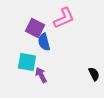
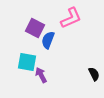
pink L-shape: moved 7 px right
blue semicircle: moved 4 px right, 2 px up; rotated 36 degrees clockwise
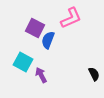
cyan square: moved 4 px left; rotated 18 degrees clockwise
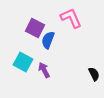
pink L-shape: rotated 90 degrees counterclockwise
purple arrow: moved 3 px right, 5 px up
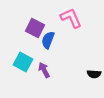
black semicircle: rotated 120 degrees clockwise
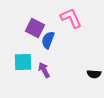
cyan square: rotated 30 degrees counterclockwise
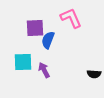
purple square: rotated 30 degrees counterclockwise
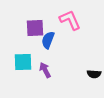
pink L-shape: moved 1 px left, 2 px down
purple arrow: moved 1 px right
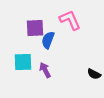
black semicircle: rotated 24 degrees clockwise
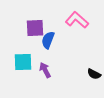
pink L-shape: moved 7 px right; rotated 25 degrees counterclockwise
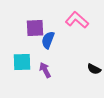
cyan square: moved 1 px left
black semicircle: moved 5 px up
